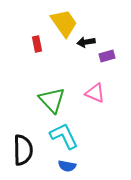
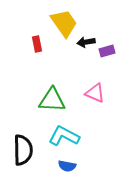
purple rectangle: moved 5 px up
green triangle: rotated 44 degrees counterclockwise
cyan L-shape: rotated 36 degrees counterclockwise
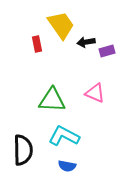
yellow trapezoid: moved 3 px left, 2 px down
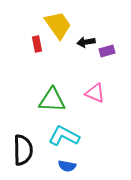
yellow trapezoid: moved 3 px left
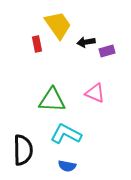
cyan L-shape: moved 2 px right, 2 px up
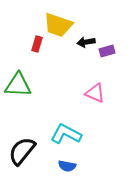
yellow trapezoid: rotated 144 degrees clockwise
red rectangle: rotated 28 degrees clockwise
green triangle: moved 34 px left, 15 px up
black semicircle: moved 1 px left, 1 px down; rotated 140 degrees counterclockwise
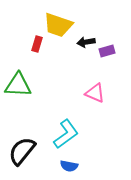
cyan L-shape: rotated 116 degrees clockwise
blue semicircle: moved 2 px right
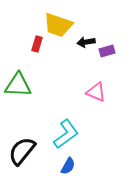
pink triangle: moved 1 px right, 1 px up
blue semicircle: moved 1 px left; rotated 72 degrees counterclockwise
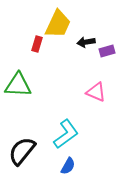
yellow trapezoid: moved 1 px up; rotated 84 degrees counterclockwise
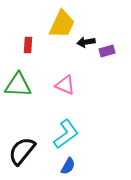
yellow trapezoid: moved 4 px right
red rectangle: moved 9 px left, 1 px down; rotated 14 degrees counterclockwise
pink triangle: moved 31 px left, 7 px up
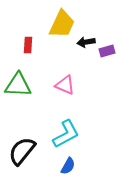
cyan L-shape: rotated 8 degrees clockwise
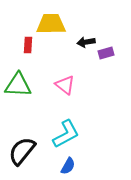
yellow trapezoid: moved 11 px left; rotated 116 degrees counterclockwise
purple rectangle: moved 1 px left, 2 px down
pink triangle: rotated 15 degrees clockwise
